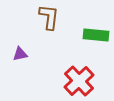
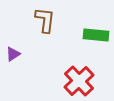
brown L-shape: moved 4 px left, 3 px down
purple triangle: moved 7 px left; rotated 21 degrees counterclockwise
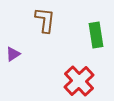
green rectangle: rotated 75 degrees clockwise
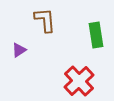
brown L-shape: rotated 12 degrees counterclockwise
purple triangle: moved 6 px right, 4 px up
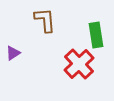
purple triangle: moved 6 px left, 3 px down
red cross: moved 17 px up
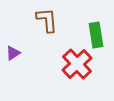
brown L-shape: moved 2 px right
red cross: moved 2 px left
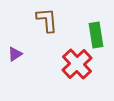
purple triangle: moved 2 px right, 1 px down
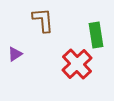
brown L-shape: moved 4 px left
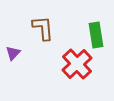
brown L-shape: moved 8 px down
purple triangle: moved 2 px left, 1 px up; rotated 14 degrees counterclockwise
